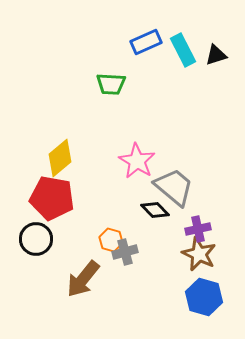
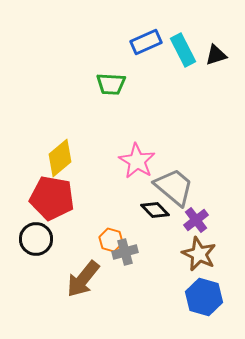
purple cross: moved 2 px left, 9 px up; rotated 25 degrees counterclockwise
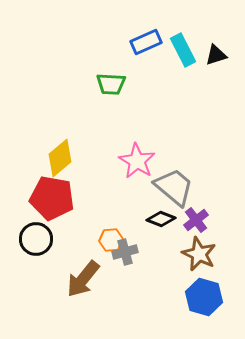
black diamond: moved 6 px right, 9 px down; rotated 24 degrees counterclockwise
orange hexagon: rotated 20 degrees counterclockwise
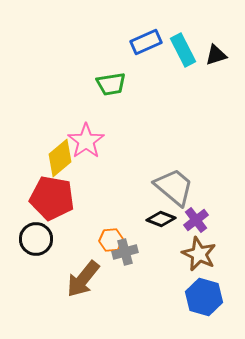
green trapezoid: rotated 12 degrees counterclockwise
pink star: moved 51 px left, 20 px up; rotated 6 degrees clockwise
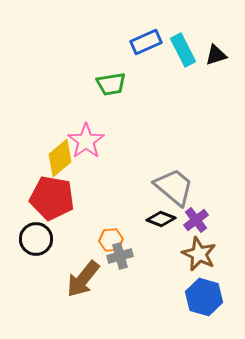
gray cross: moved 5 px left, 4 px down
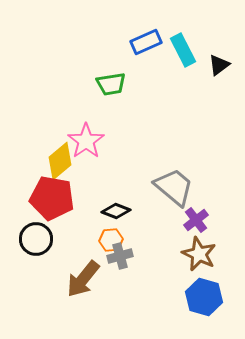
black triangle: moved 3 px right, 10 px down; rotated 20 degrees counterclockwise
yellow diamond: moved 3 px down
black diamond: moved 45 px left, 8 px up
